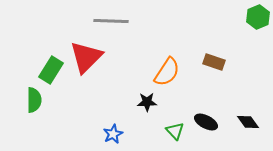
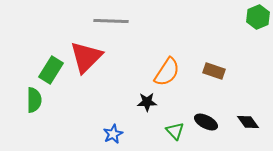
brown rectangle: moved 9 px down
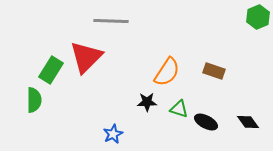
green triangle: moved 4 px right, 22 px up; rotated 30 degrees counterclockwise
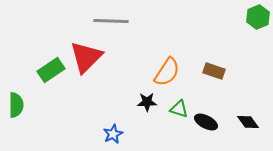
green rectangle: rotated 24 degrees clockwise
green semicircle: moved 18 px left, 5 px down
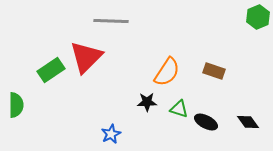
blue star: moved 2 px left
